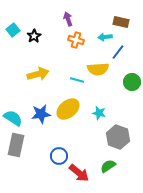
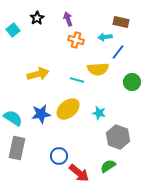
black star: moved 3 px right, 18 px up
gray rectangle: moved 1 px right, 3 px down
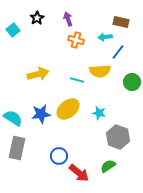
yellow semicircle: moved 2 px right, 2 px down
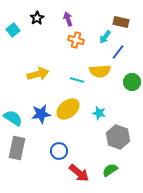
cyan arrow: rotated 48 degrees counterclockwise
blue circle: moved 5 px up
green semicircle: moved 2 px right, 4 px down
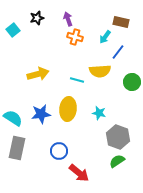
black star: rotated 16 degrees clockwise
orange cross: moved 1 px left, 3 px up
yellow ellipse: rotated 45 degrees counterclockwise
green semicircle: moved 7 px right, 9 px up
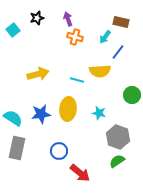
green circle: moved 13 px down
red arrow: moved 1 px right
